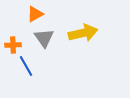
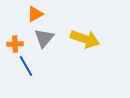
yellow arrow: moved 2 px right, 6 px down; rotated 32 degrees clockwise
gray triangle: rotated 15 degrees clockwise
orange cross: moved 2 px right, 1 px up
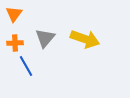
orange triangle: moved 21 px left; rotated 24 degrees counterclockwise
gray triangle: moved 1 px right
orange cross: moved 1 px up
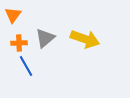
orange triangle: moved 1 px left, 1 px down
gray triangle: rotated 10 degrees clockwise
orange cross: moved 4 px right
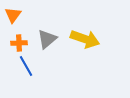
gray triangle: moved 2 px right, 1 px down
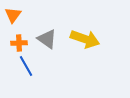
gray triangle: rotated 45 degrees counterclockwise
